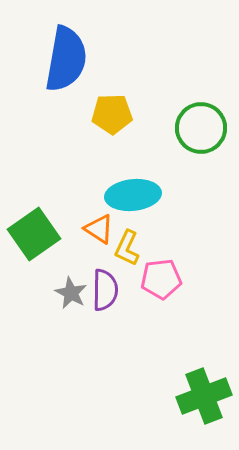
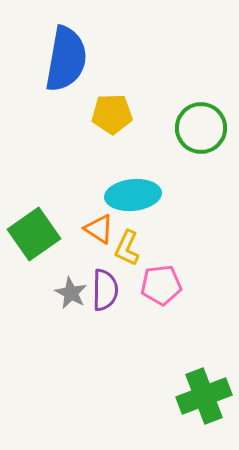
pink pentagon: moved 6 px down
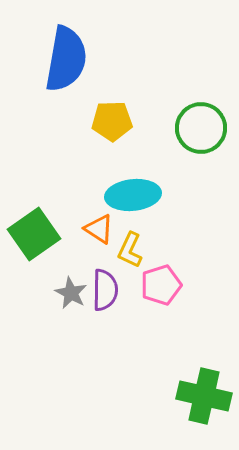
yellow pentagon: moved 7 px down
yellow L-shape: moved 3 px right, 2 px down
pink pentagon: rotated 12 degrees counterclockwise
green cross: rotated 34 degrees clockwise
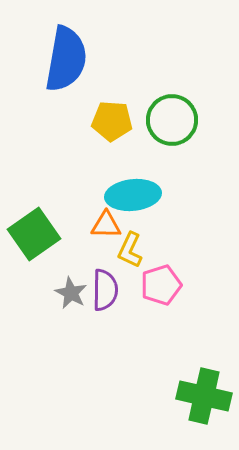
yellow pentagon: rotated 6 degrees clockwise
green circle: moved 29 px left, 8 px up
orange triangle: moved 7 px right, 4 px up; rotated 32 degrees counterclockwise
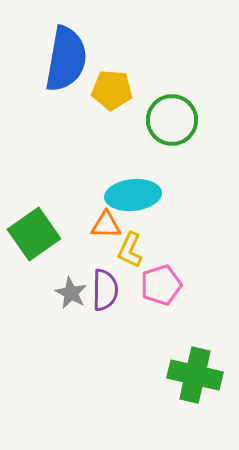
yellow pentagon: moved 31 px up
green cross: moved 9 px left, 21 px up
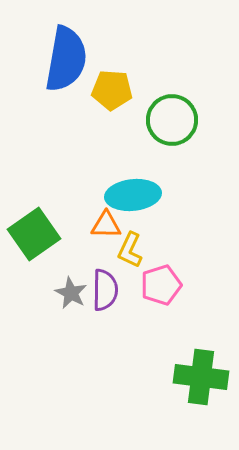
green cross: moved 6 px right, 2 px down; rotated 6 degrees counterclockwise
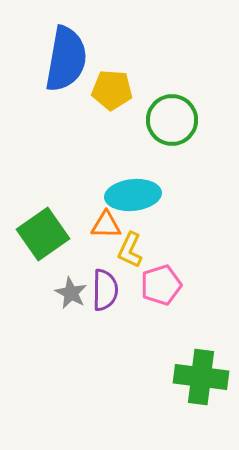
green square: moved 9 px right
